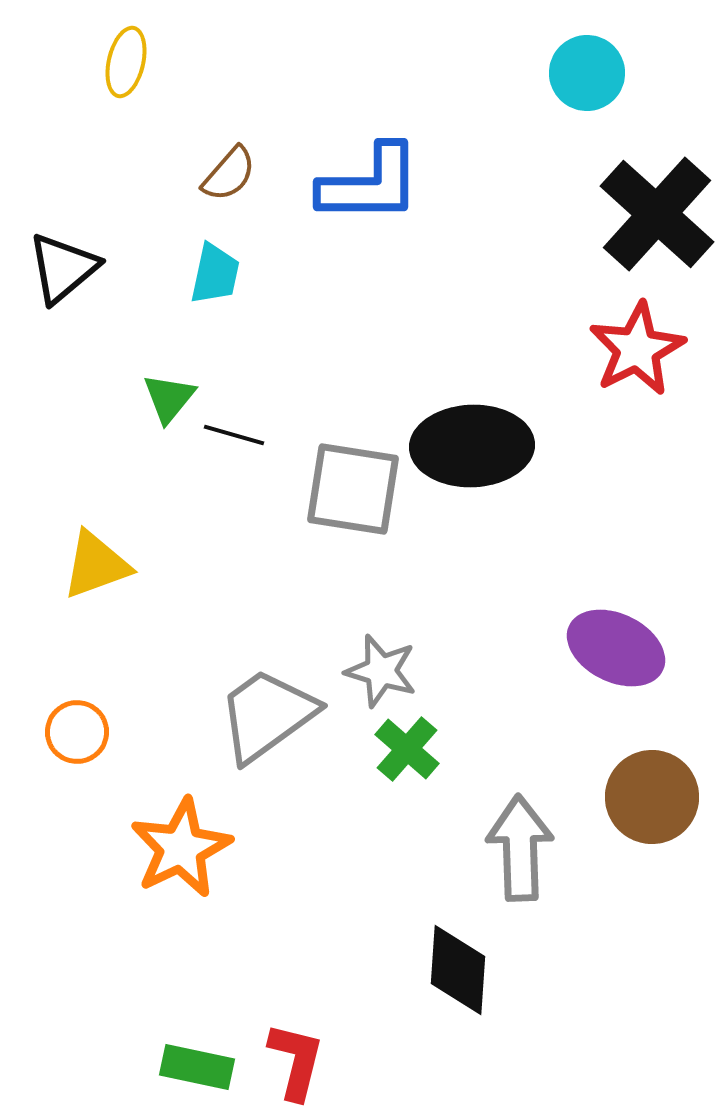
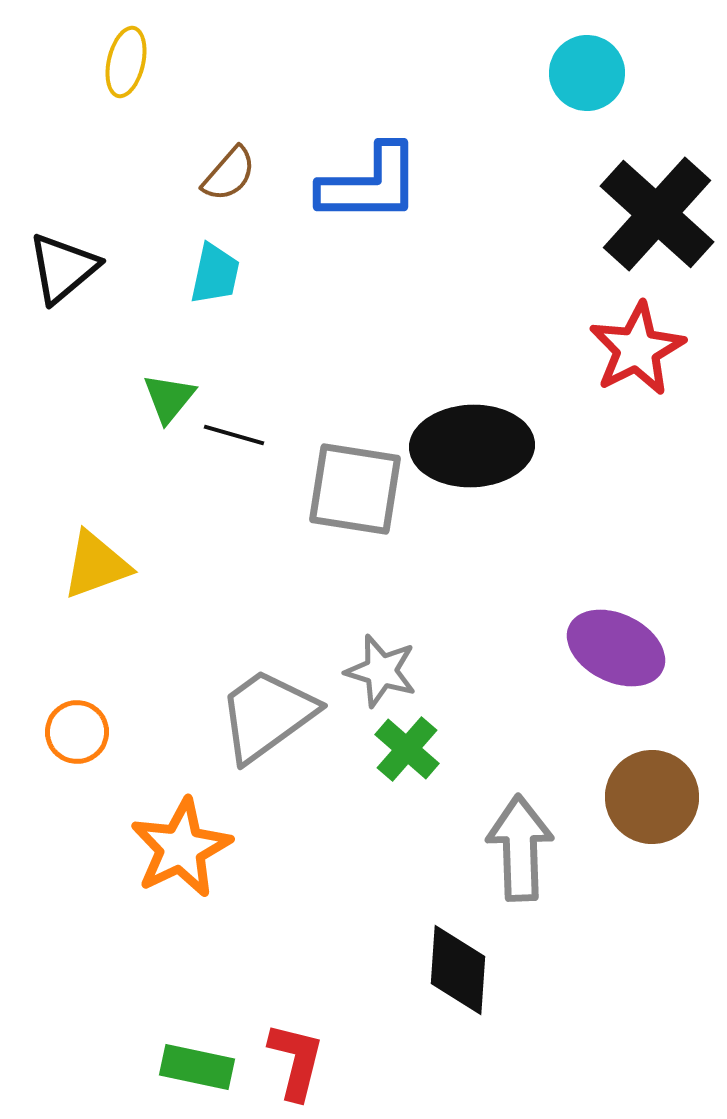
gray square: moved 2 px right
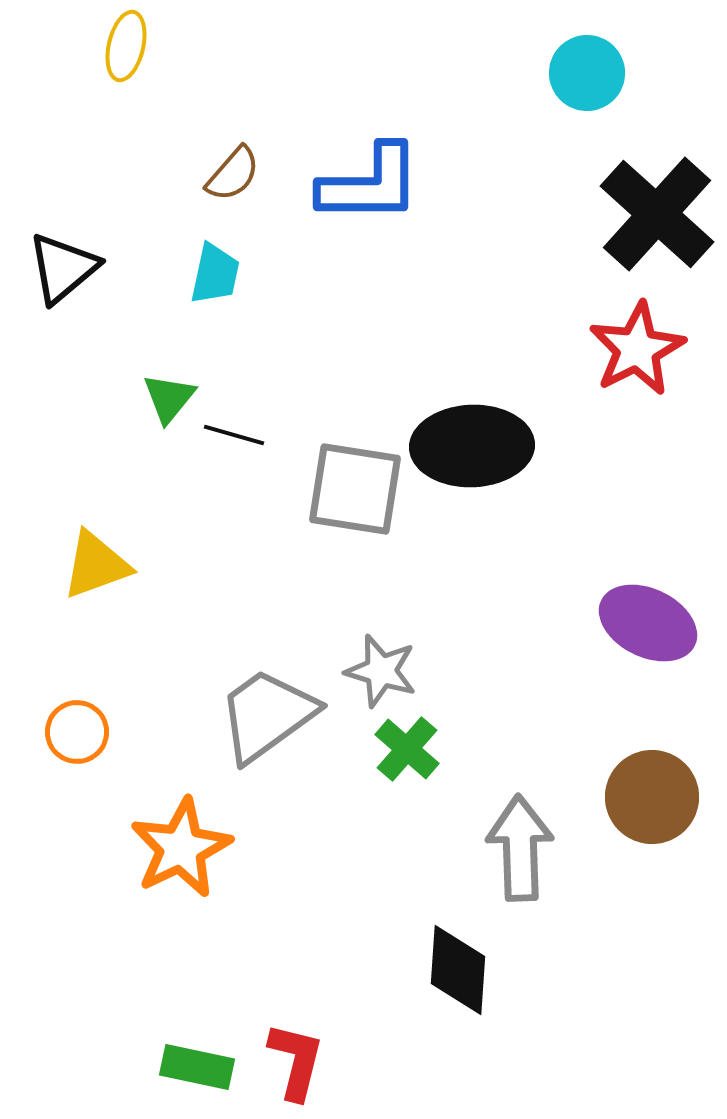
yellow ellipse: moved 16 px up
brown semicircle: moved 4 px right
purple ellipse: moved 32 px right, 25 px up
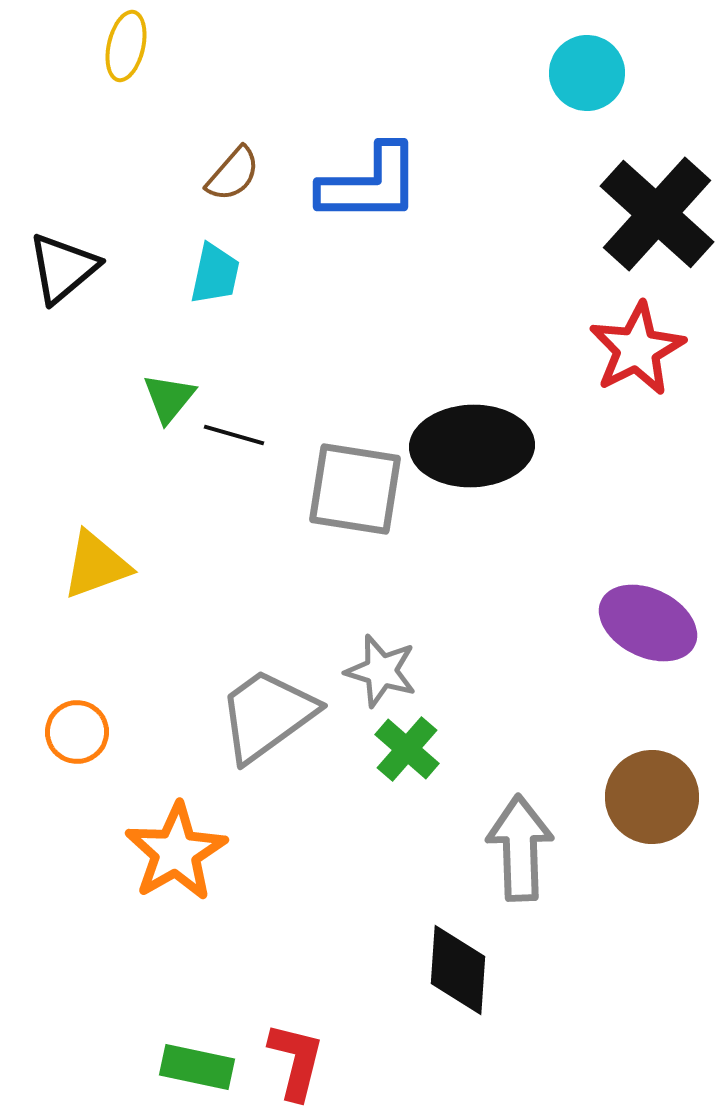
orange star: moved 5 px left, 4 px down; rotated 4 degrees counterclockwise
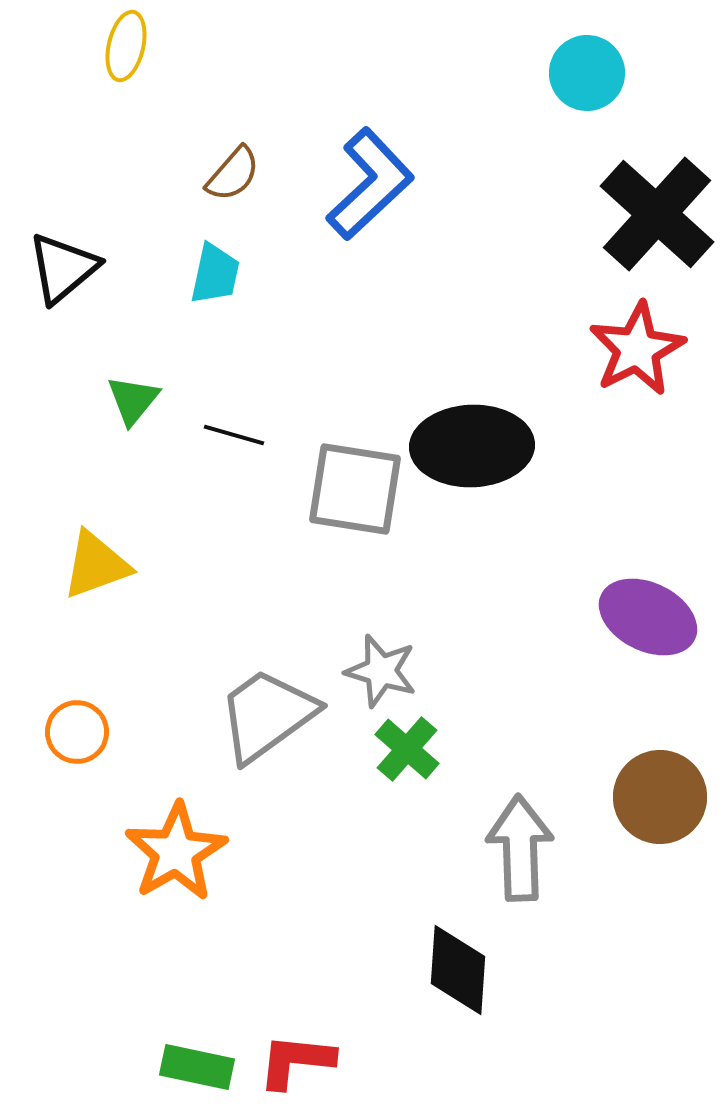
blue L-shape: rotated 43 degrees counterclockwise
green triangle: moved 36 px left, 2 px down
purple ellipse: moved 6 px up
brown circle: moved 8 px right
red L-shape: rotated 98 degrees counterclockwise
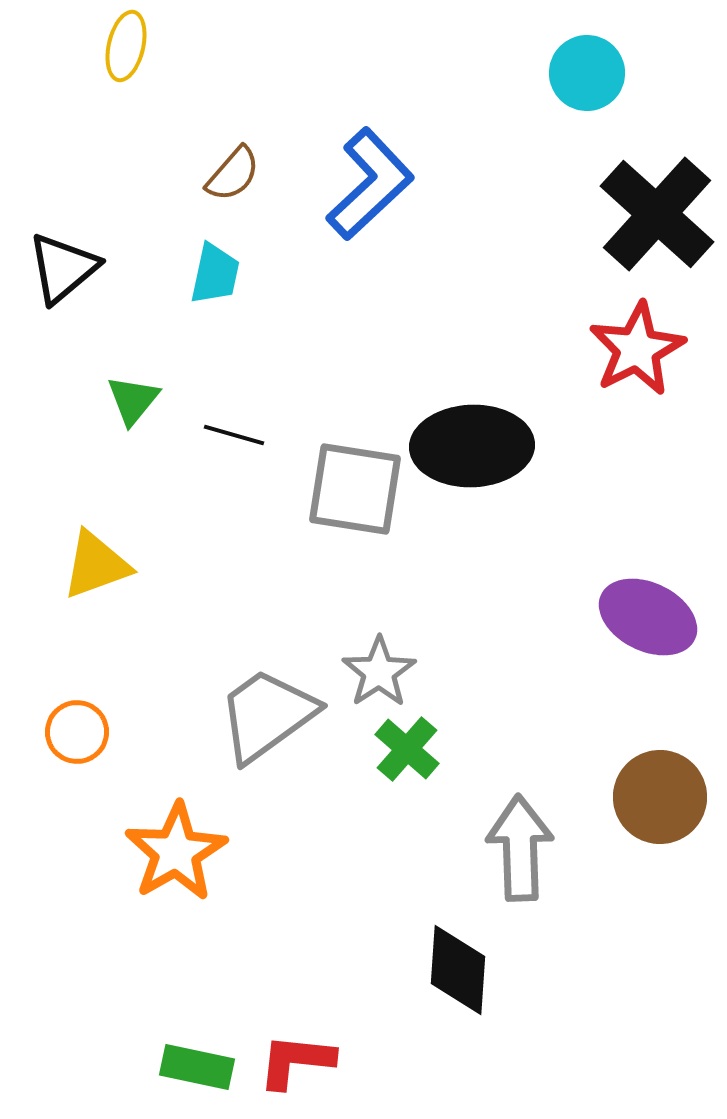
gray star: moved 2 px left, 1 px down; rotated 22 degrees clockwise
